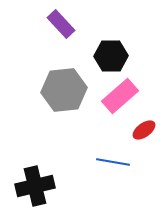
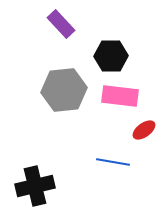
pink rectangle: rotated 48 degrees clockwise
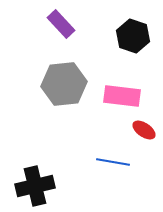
black hexagon: moved 22 px right, 20 px up; rotated 20 degrees clockwise
gray hexagon: moved 6 px up
pink rectangle: moved 2 px right
red ellipse: rotated 70 degrees clockwise
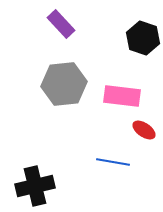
black hexagon: moved 10 px right, 2 px down
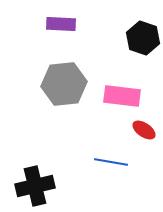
purple rectangle: rotated 44 degrees counterclockwise
blue line: moved 2 px left
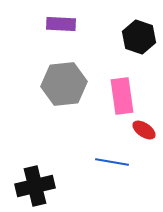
black hexagon: moved 4 px left, 1 px up
pink rectangle: rotated 75 degrees clockwise
blue line: moved 1 px right
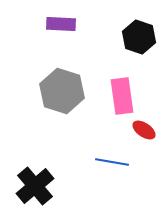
gray hexagon: moved 2 px left, 7 px down; rotated 24 degrees clockwise
black cross: rotated 27 degrees counterclockwise
